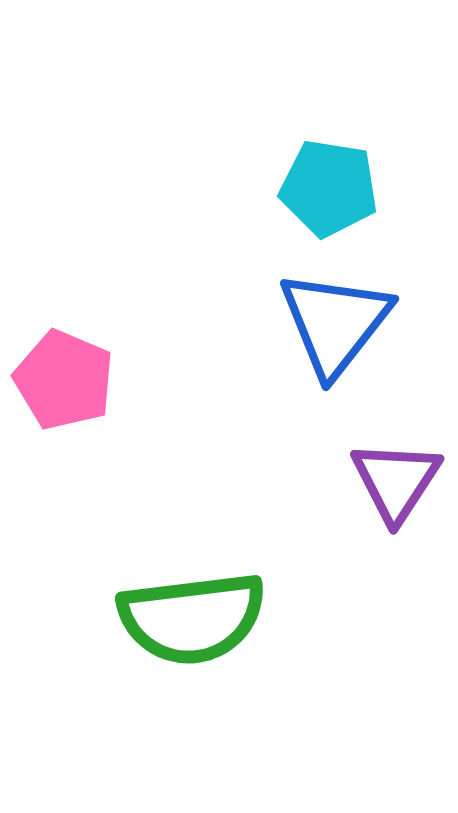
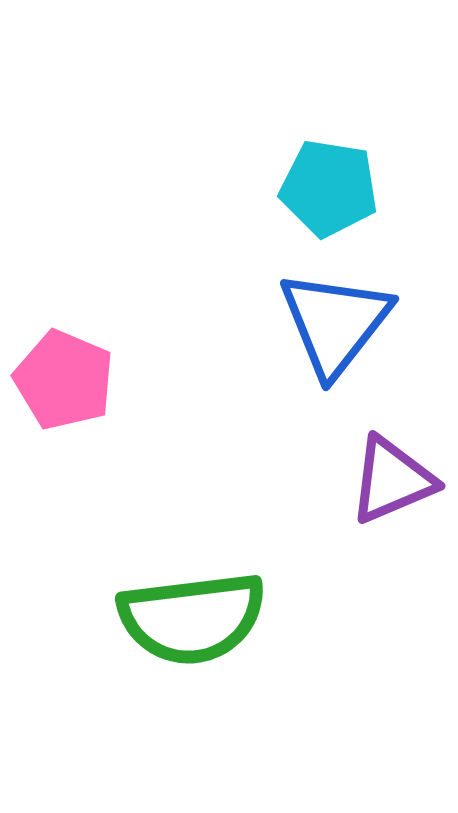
purple triangle: moved 4 px left, 1 px up; rotated 34 degrees clockwise
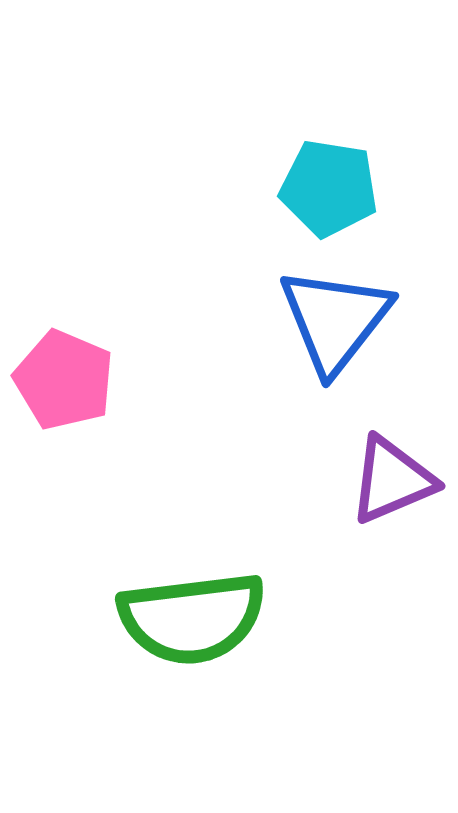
blue triangle: moved 3 px up
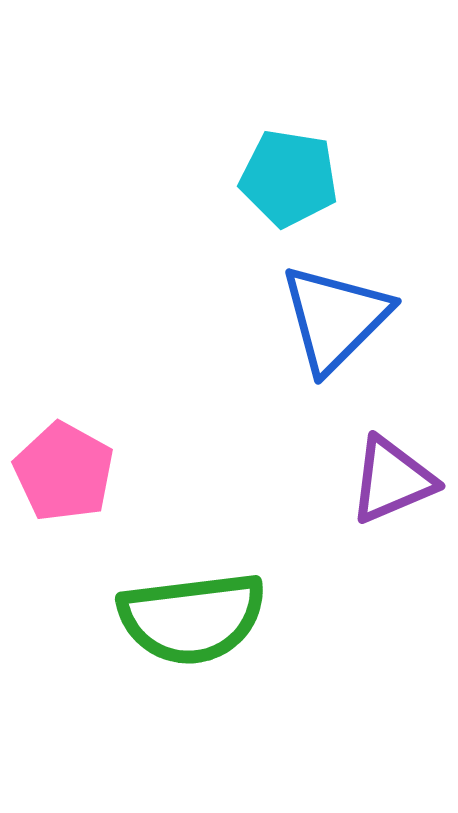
cyan pentagon: moved 40 px left, 10 px up
blue triangle: moved 2 px up; rotated 7 degrees clockwise
pink pentagon: moved 92 px down; rotated 6 degrees clockwise
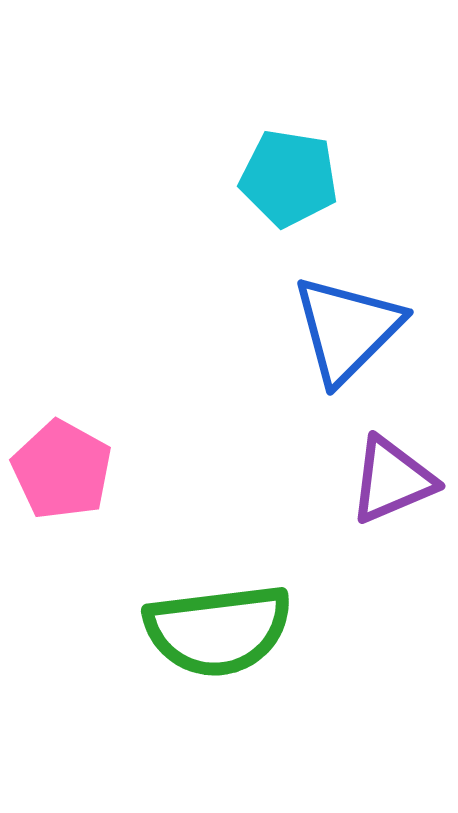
blue triangle: moved 12 px right, 11 px down
pink pentagon: moved 2 px left, 2 px up
green semicircle: moved 26 px right, 12 px down
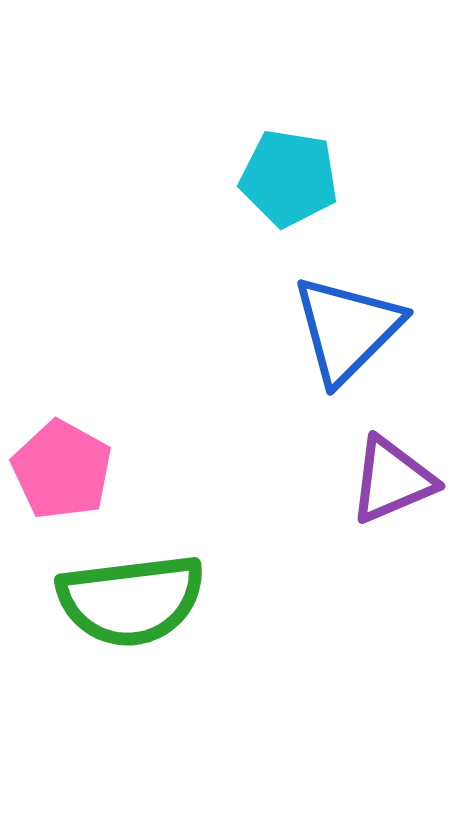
green semicircle: moved 87 px left, 30 px up
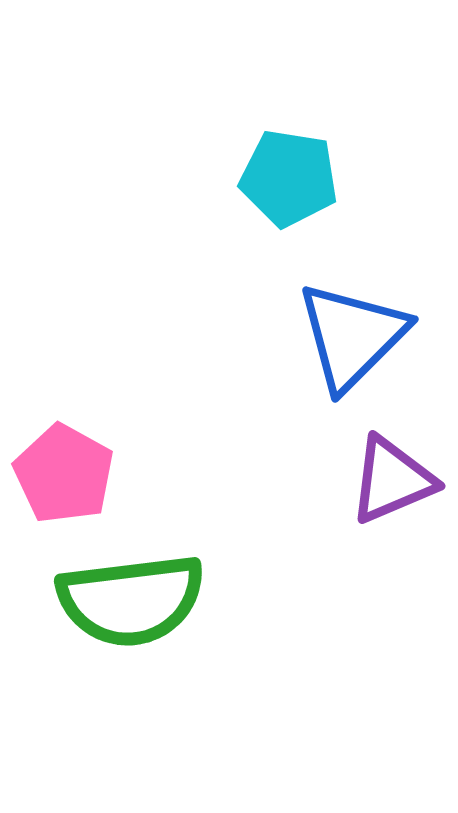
blue triangle: moved 5 px right, 7 px down
pink pentagon: moved 2 px right, 4 px down
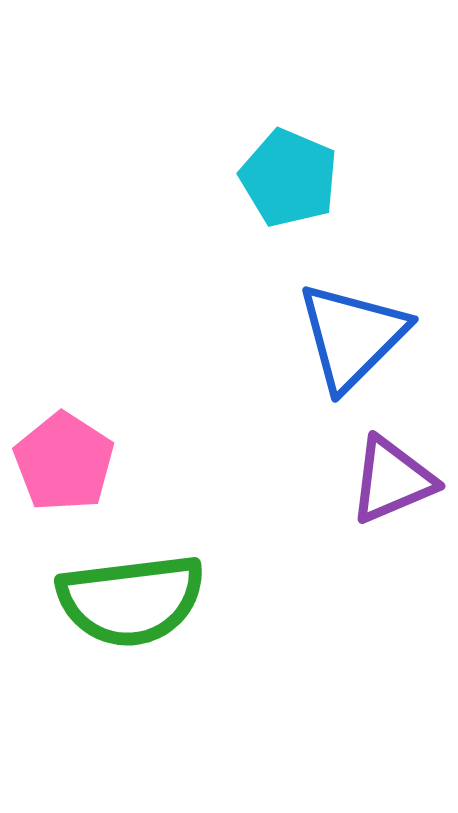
cyan pentagon: rotated 14 degrees clockwise
pink pentagon: moved 12 px up; rotated 4 degrees clockwise
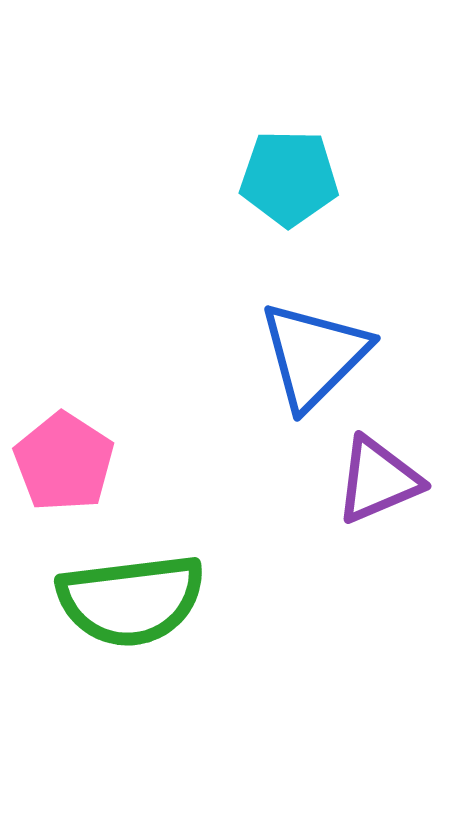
cyan pentagon: rotated 22 degrees counterclockwise
blue triangle: moved 38 px left, 19 px down
purple triangle: moved 14 px left
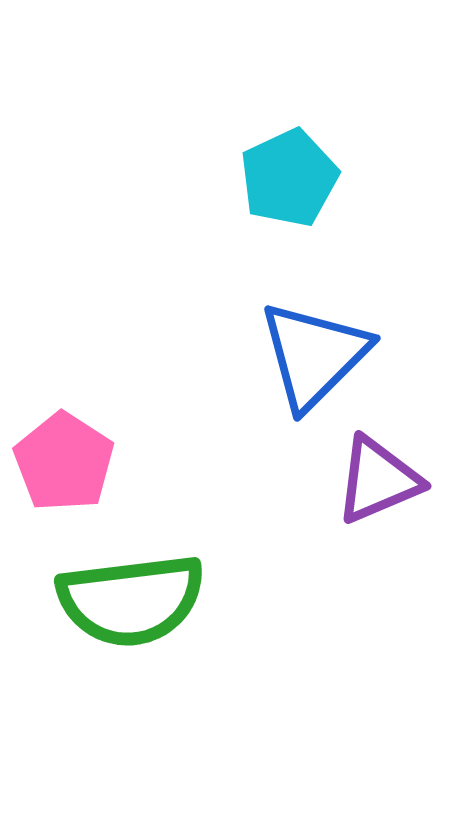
cyan pentagon: rotated 26 degrees counterclockwise
